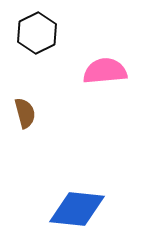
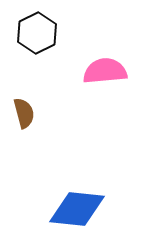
brown semicircle: moved 1 px left
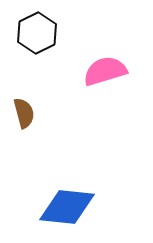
pink semicircle: rotated 12 degrees counterclockwise
blue diamond: moved 10 px left, 2 px up
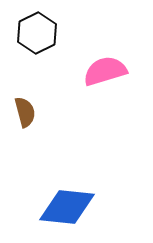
brown semicircle: moved 1 px right, 1 px up
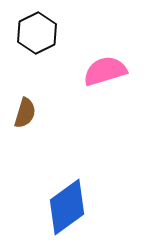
brown semicircle: moved 1 px down; rotated 32 degrees clockwise
blue diamond: rotated 42 degrees counterclockwise
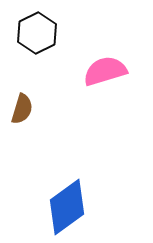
brown semicircle: moved 3 px left, 4 px up
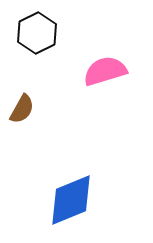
brown semicircle: rotated 12 degrees clockwise
blue diamond: moved 4 px right, 7 px up; rotated 14 degrees clockwise
